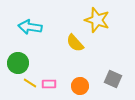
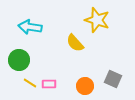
green circle: moved 1 px right, 3 px up
orange circle: moved 5 px right
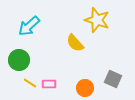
cyan arrow: moved 1 px left, 1 px up; rotated 50 degrees counterclockwise
orange circle: moved 2 px down
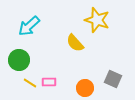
pink rectangle: moved 2 px up
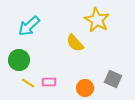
yellow star: rotated 10 degrees clockwise
yellow line: moved 2 px left
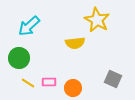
yellow semicircle: rotated 54 degrees counterclockwise
green circle: moved 2 px up
orange circle: moved 12 px left
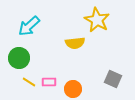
yellow line: moved 1 px right, 1 px up
orange circle: moved 1 px down
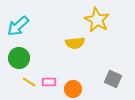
cyan arrow: moved 11 px left
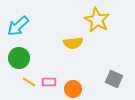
yellow semicircle: moved 2 px left
gray square: moved 1 px right
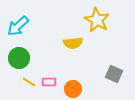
gray square: moved 5 px up
